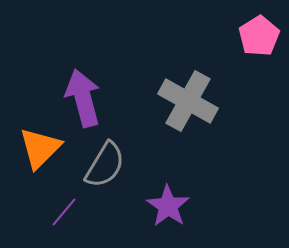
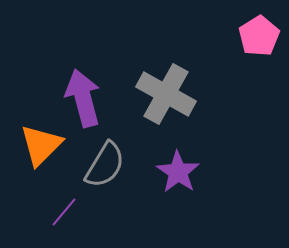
gray cross: moved 22 px left, 7 px up
orange triangle: moved 1 px right, 3 px up
purple star: moved 10 px right, 34 px up
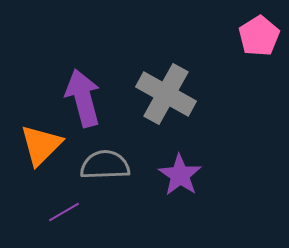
gray semicircle: rotated 123 degrees counterclockwise
purple star: moved 2 px right, 3 px down
purple line: rotated 20 degrees clockwise
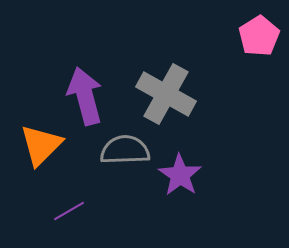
purple arrow: moved 2 px right, 2 px up
gray semicircle: moved 20 px right, 15 px up
purple line: moved 5 px right, 1 px up
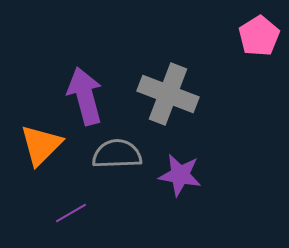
gray cross: moved 2 px right; rotated 8 degrees counterclockwise
gray semicircle: moved 8 px left, 4 px down
purple star: rotated 24 degrees counterclockwise
purple line: moved 2 px right, 2 px down
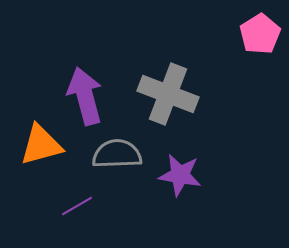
pink pentagon: moved 1 px right, 2 px up
orange triangle: rotated 30 degrees clockwise
purple line: moved 6 px right, 7 px up
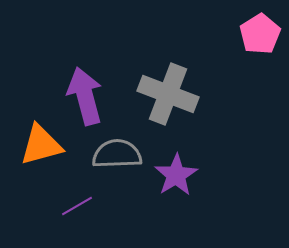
purple star: moved 4 px left; rotated 30 degrees clockwise
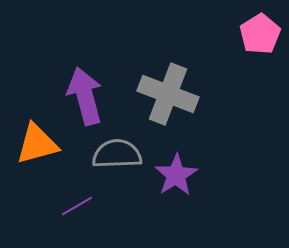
orange triangle: moved 4 px left, 1 px up
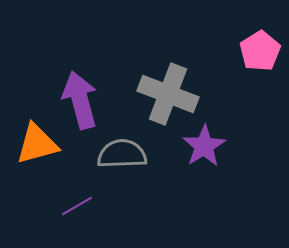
pink pentagon: moved 17 px down
purple arrow: moved 5 px left, 4 px down
gray semicircle: moved 5 px right
purple star: moved 28 px right, 29 px up
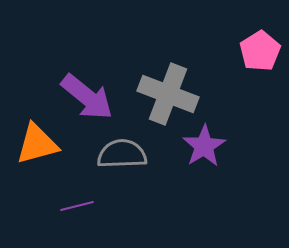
purple arrow: moved 7 px right, 3 px up; rotated 144 degrees clockwise
purple line: rotated 16 degrees clockwise
